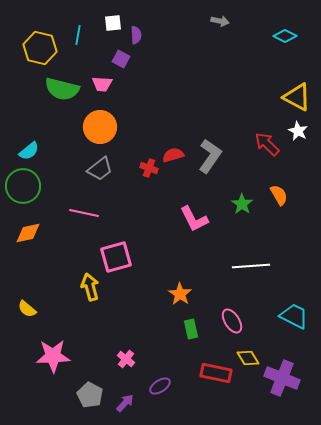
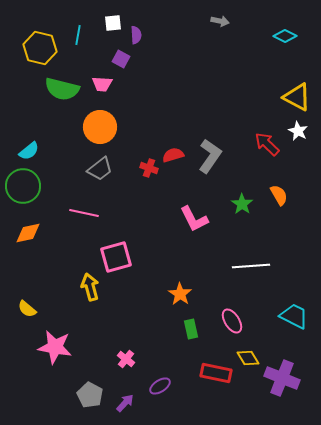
pink star: moved 2 px right, 9 px up; rotated 12 degrees clockwise
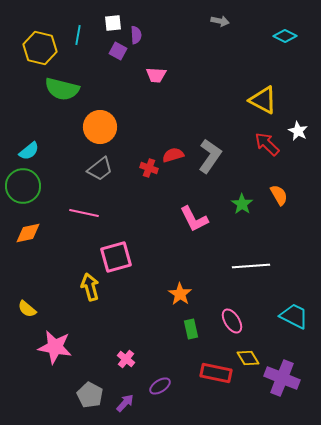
purple square: moved 3 px left, 8 px up
pink trapezoid: moved 54 px right, 9 px up
yellow triangle: moved 34 px left, 3 px down
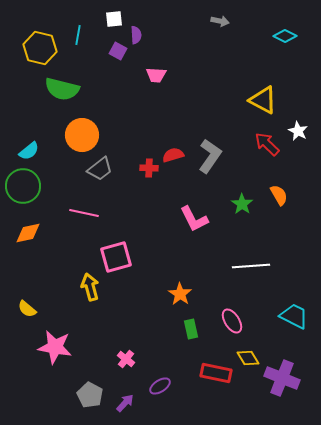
white square: moved 1 px right, 4 px up
orange circle: moved 18 px left, 8 px down
red cross: rotated 18 degrees counterclockwise
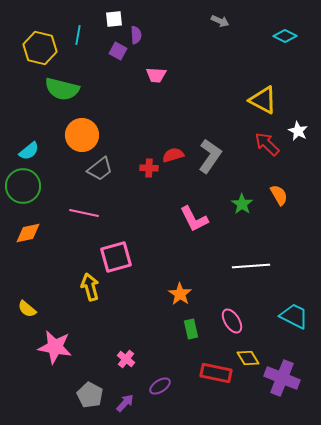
gray arrow: rotated 12 degrees clockwise
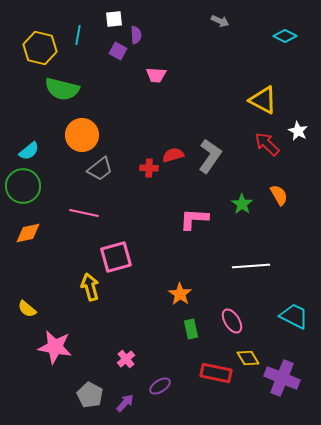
pink L-shape: rotated 120 degrees clockwise
pink cross: rotated 12 degrees clockwise
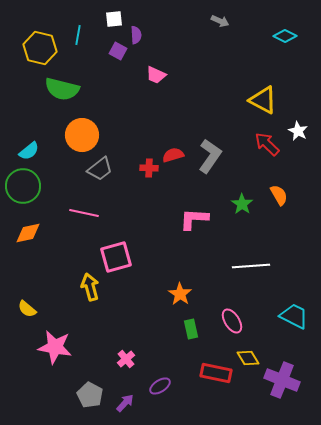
pink trapezoid: rotated 20 degrees clockwise
purple cross: moved 2 px down
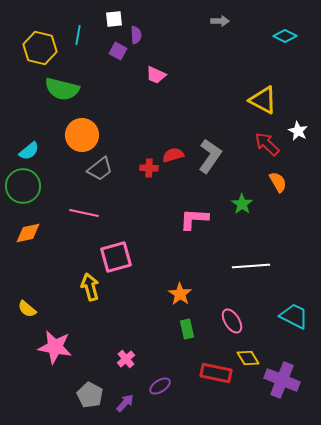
gray arrow: rotated 24 degrees counterclockwise
orange semicircle: moved 1 px left, 13 px up
green rectangle: moved 4 px left
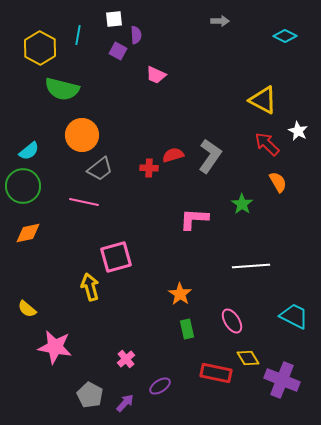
yellow hexagon: rotated 16 degrees clockwise
pink line: moved 11 px up
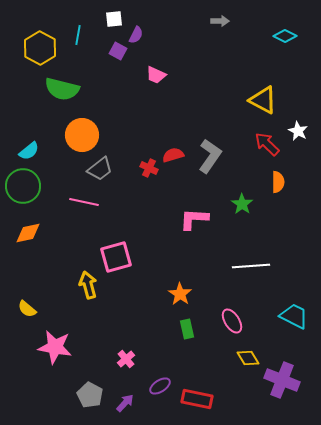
purple semicircle: rotated 30 degrees clockwise
red cross: rotated 24 degrees clockwise
orange semicircle: rotated 30 degrees clockwise
yellow arrow: moved 2 px left, 2 px up
red rectangle: moved 19 px left, 26 px down
